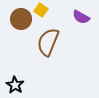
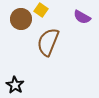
purple semicircle: moved 1 px right
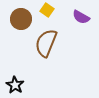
yellow square: moved 6 px right
purple semicircle: moved 1 px left
brown semicircle: moved 2 px left, 1 px down
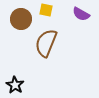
yellow square: moved 1 px left; rotated 24 degrees counterclockwise
purple semicircle: moved 3 px up
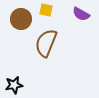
black star: moved 1 px left; rotated 30 degrees clockwise
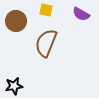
brown circle: moved 5 px left, 2 px down
black star: moved 1 px down
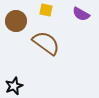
brown semicircle: rotated 104 degrees clockwise
black star: rotated 12 degrees counterclockwise
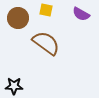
brown circle: moved 2 px right, 3 px up
black star: rotated 24 degrees clockwise
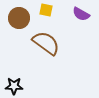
brown circle: moved 1 px right
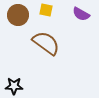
brown circle: moved 1 px left, 3 px up
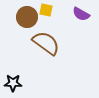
brown circle: moved 9 px right, 2 px down
black star: moved 1 px left, 3 px up
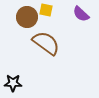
purple semicircle: rotated 12 degrees clockwise
